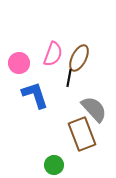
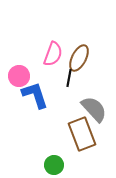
pink circle: moved 13 px down
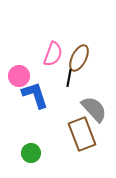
green circle: moved 23 px left, 12 px up
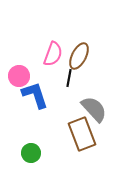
brown ellipse: moved 2 px up
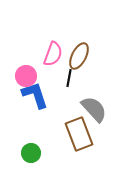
pink circle: moved 7 px right
brown rectangle: moved 3 px left
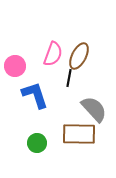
pink circle: moved 11 px left, 10 px up
brown rectangle: rotated 68 degrees counterclockwise
green circle: moved 6 px right, 10 px up
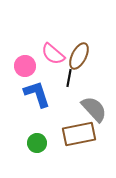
pink semicircle: rotated 110 degrees clockwise
pink circle: moved 10 px right
blue L-shape: moved 2 px right, 1 px up
brown rectangle: rotated 12 degrees counterclockwise
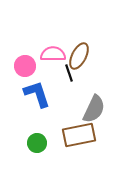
pink semicircle: rotated 140 degrees clockwise
black line: moved 5 px up; rotated 30 degrees counterclockwise
gray semicircle: rotated 68 degrees clockwise
brown rectangle: moved 1 px down
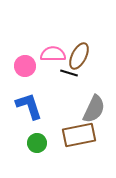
black line: rotated 54 degrees counterclockwise
blue L-shape: moved 8 px left, 12 px down
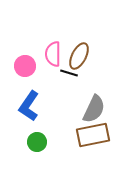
pink semicircle: rotated 90 degrees counterclockwise
blue L-shape: rotated 128 degrees counterclockwise
brown rectangle: moved 14 px right
green circle: moved 1 px up
